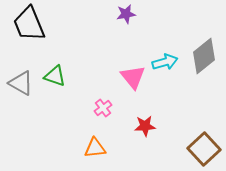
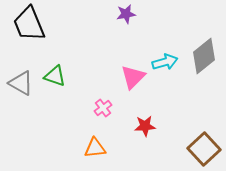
pink triangle: rotated 24 degrees clockwise
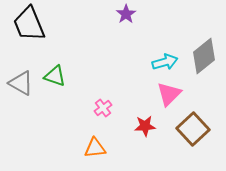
purple star: rotated 24 degrees counterclockwise
pink triangle: moved 36 px right, 17 px down
brown square: moved 11 px left, 20 px up
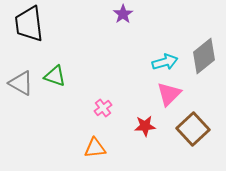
purple star: moved 3 px left
black trapezoid: rotated 15 degrees clockwise
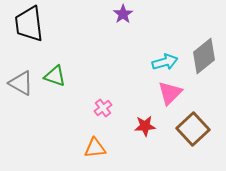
pink triangle: moved 1 px right, 1 px up
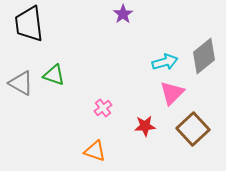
green triangle: moved 1 px left, 1 px up
pink triangle: moved 2 px right
orange triangle: moved 3 px down; rotated 25 degrees clockwise
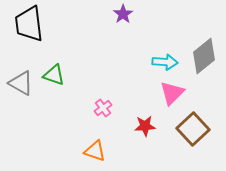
cyan arrow: rotated 20 degrees clockwise
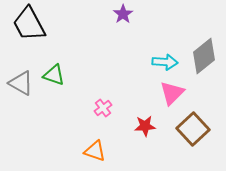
black trapezoid: rotated 21 degrees counterclockwise
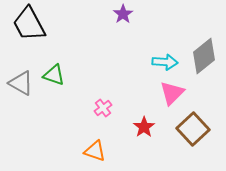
red star: moved 1 px left, 1 px down; rotated 30 degrees counterclockwise
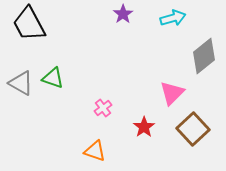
cyan arrow: moved 8 px right, 44 px up; rotated 20 degrees counterclockwise
green triangle: moved 1 px left, 3 px down
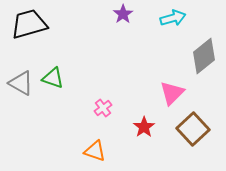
black trapezoid: rotated 102 degrees clockwise
